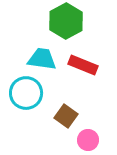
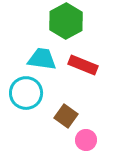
pink circle: moved 2 px left
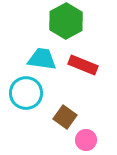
brown square: moved 1 px left, 1 px down
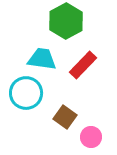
red rectangle: rotated 68 degrees counterclockwise
pink circle: moved 5 px right, 3 px up
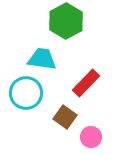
red rectangle: moved 3 px right, 18 px down
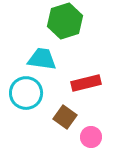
green hexagon: moved 1 px left; rotated 12 degrees clockwise
red rectangle: rotated 32 degrees clockwise
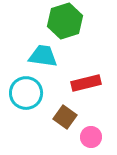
cyan trapezoid: moved 1 px right, 3 px up
